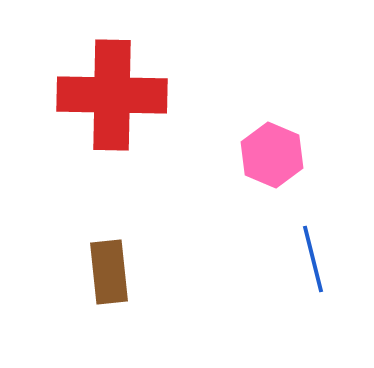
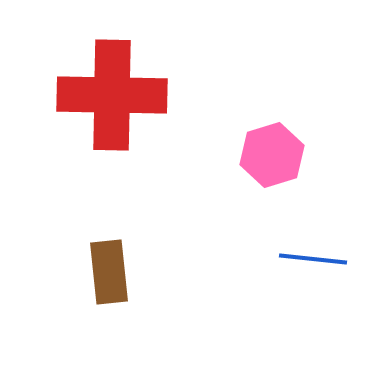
pink hexagon: rotated 20 degrees clockwise
blue line: rotated 70 degrees counterclockwise
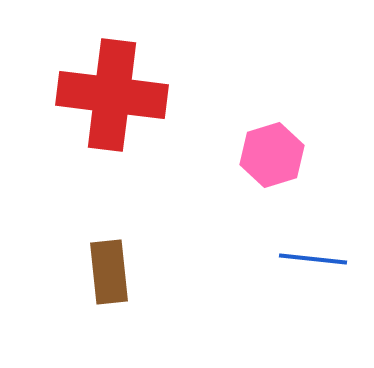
red cross: rotated 6 degrees clockwise
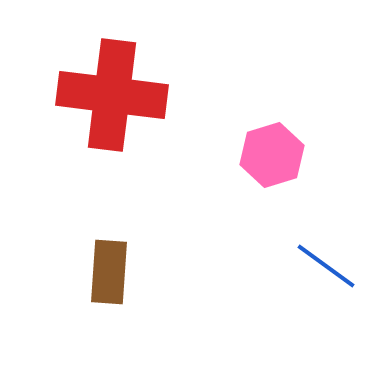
blue line: moved 13 px right, 7 px down; rotated 30 degrees clockwise
brown rectangle: rotated 10 degrees clockwise
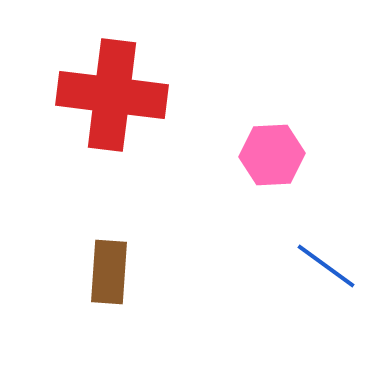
pink hexagon: rotated 14 degrees clockwise
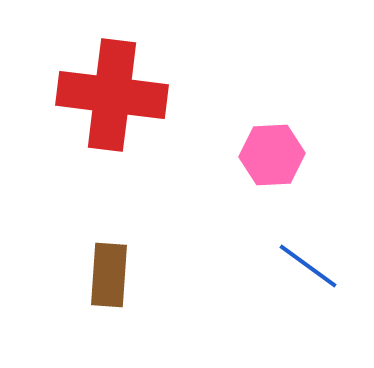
blue line: moved 18 px left
brown rectangle: moved 3 px down
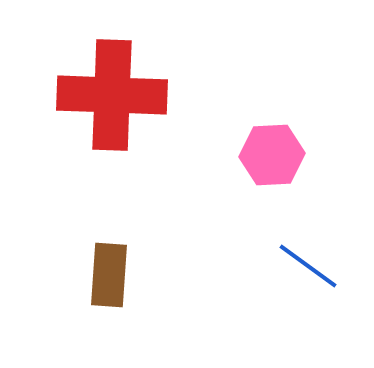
red cross: rotated 5 degrees counterclockwise
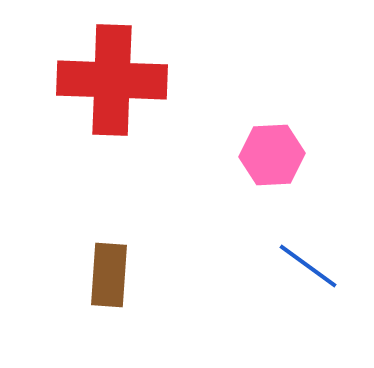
red cross: moved 15 px up
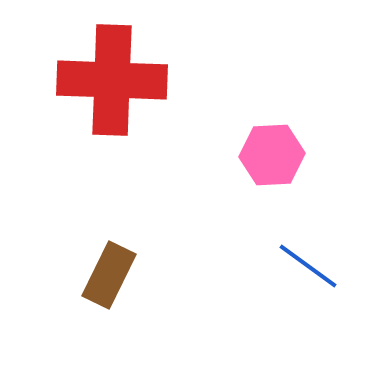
brown rectangle: rotated 22 degrees clockwise
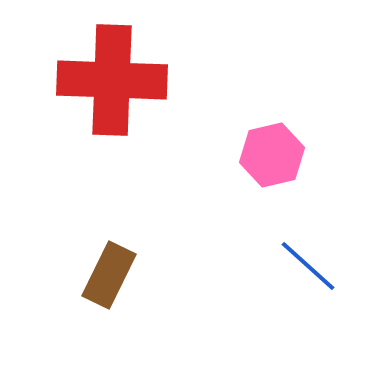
pink hexagon: rotated 10 degrees counterclockwise
blue line: rotated 6 degrees clockwise
